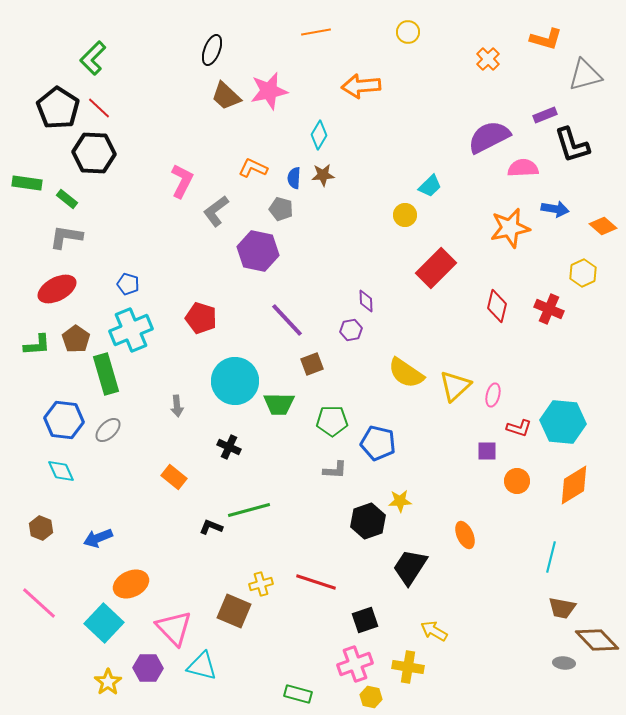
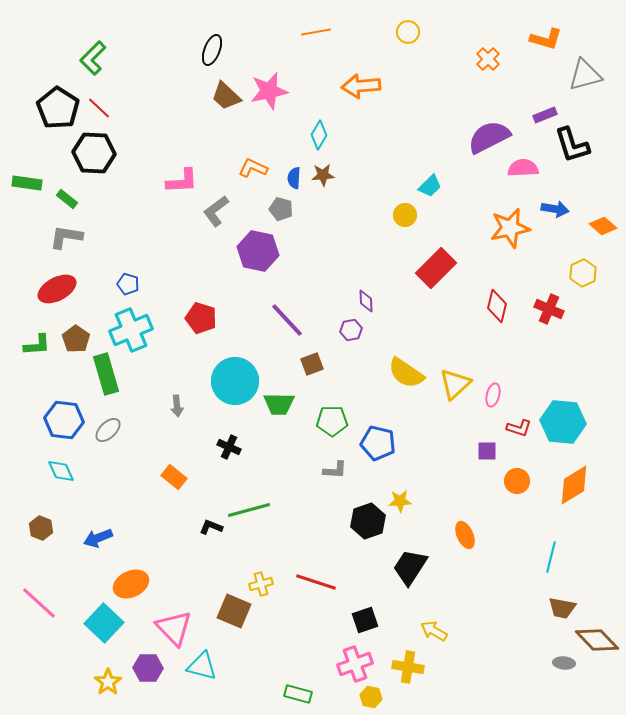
pink L-shape at (182, 181): rotated 60 degrees clockwise
yellow triangle at (455, 386): moved 2 px up
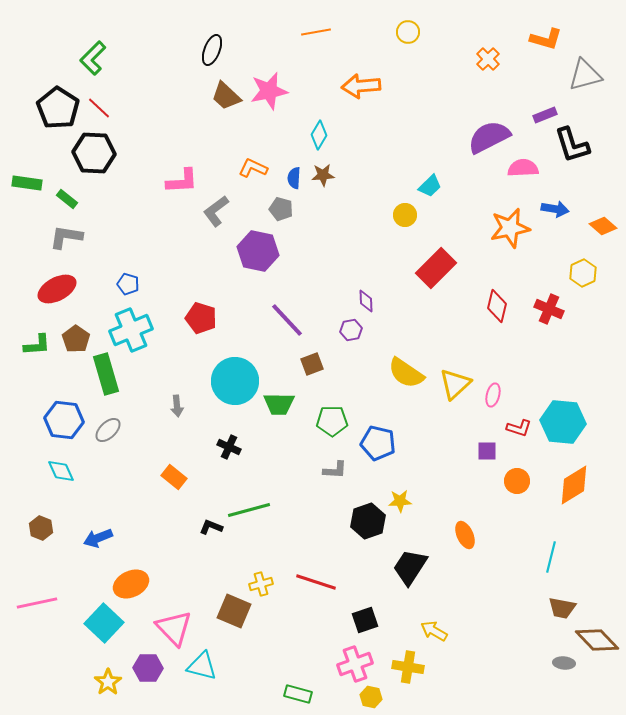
pink line at (39, 603): moved 2 px left; rotated 54 degrees counterclockwise
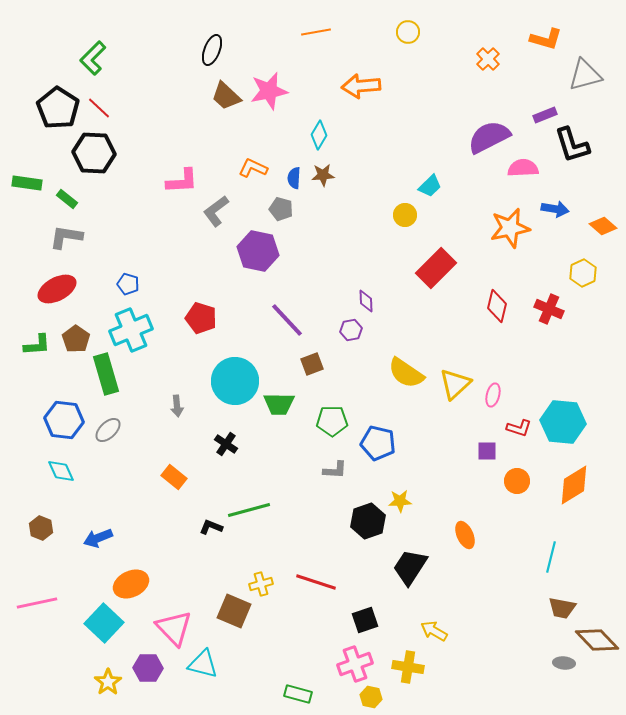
black cross at (229, 447): moved 3 px left, 3 px up; rotated 10 degrees clockwise
cyan triangle at (202, 666): moved 1 px right, 2 px up
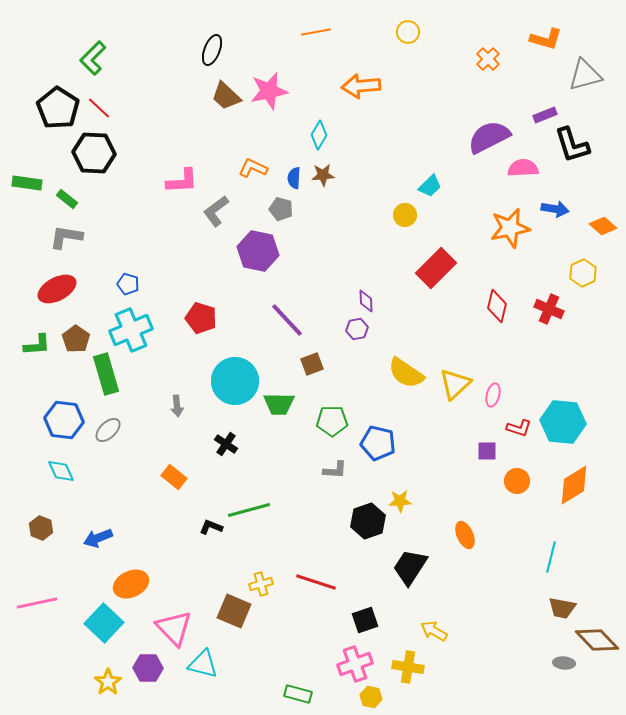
purple hexagon at (351, 330): moved 6 px right, 1 px up
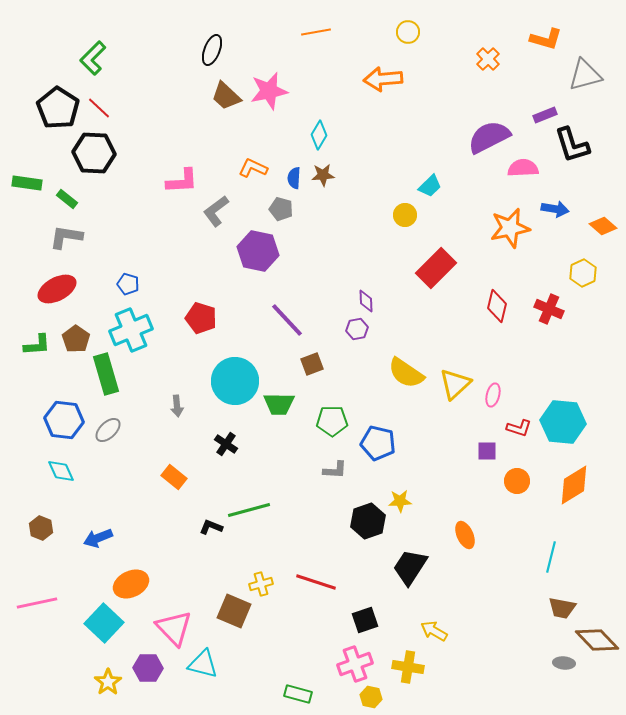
orange arrow at (361, 86): moved 22 px right, 7 px up
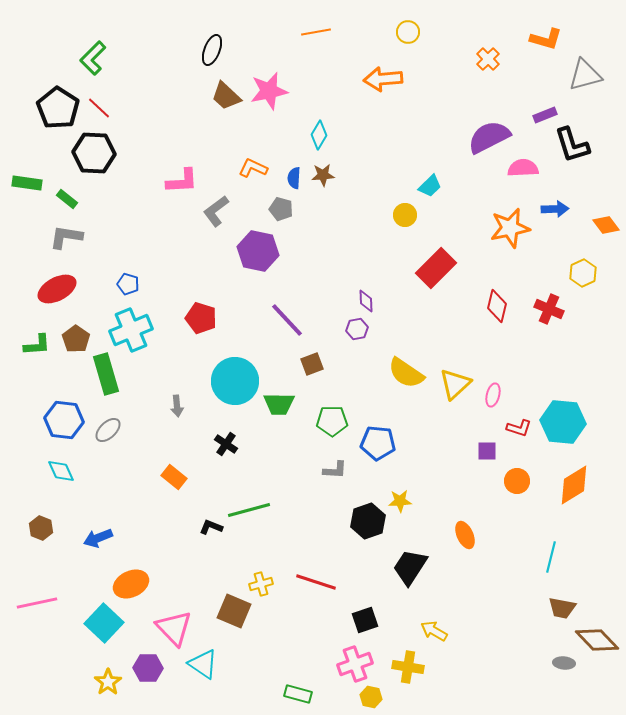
blue arrow at (555, 209): rotated 12 degrees counterclockwise
orange diamond at (603, 226): moved 3 px right, 1 px up; rotated 12 degrees clockwise
blue pentagon at (378, 443): rotated 8 degrees counterclockwise
cyan triangle at (203, 664): rotated 20 degrees clockwise
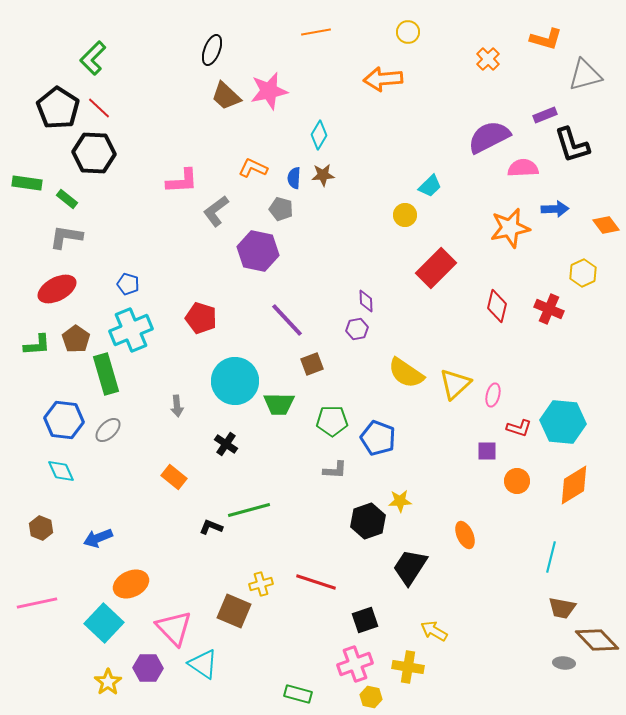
blue pentagon at (378, 443): moved 5 px up; rotated 16 degrees clockwise
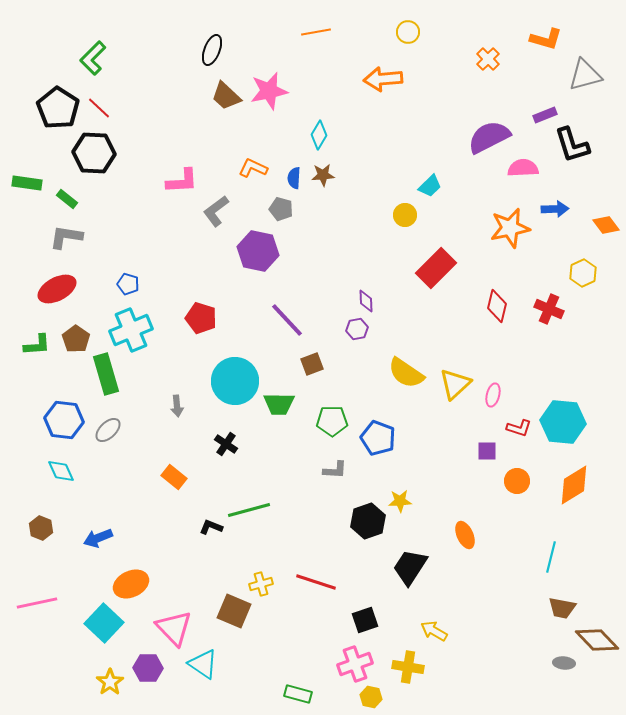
yellow star at (108, 682): moved 2 px right
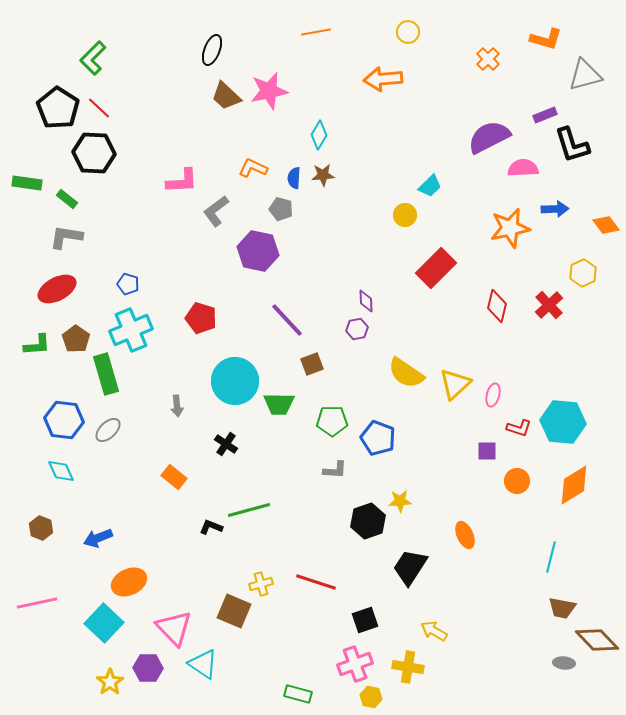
red cross at (549, 309): moved 4 px up; rotated 24 degrees clockwise
orange ellipse at (131, 584): moved 2 px left, 2 px up
